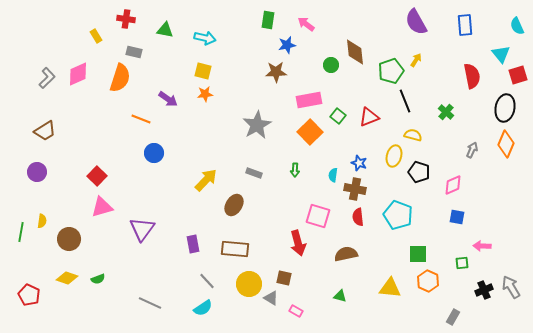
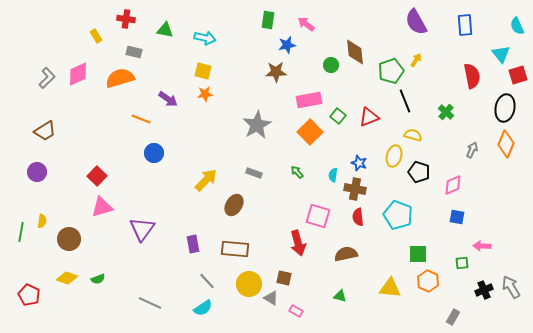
orange semicircle at (120, 78): rotated 124 degrees counterclockwise
green arrow at (295, 170): moved 2 px right, 2 px down; rotated 136 degrees clockwise
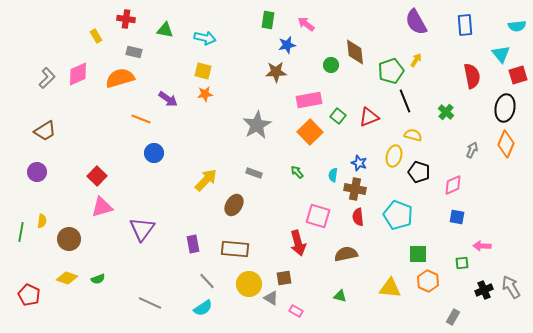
cyan semicircle at (517, 26): rotated 72 degrees counterclockwise
brown square at (284, 278): rotated 21 degrees counterclockwise
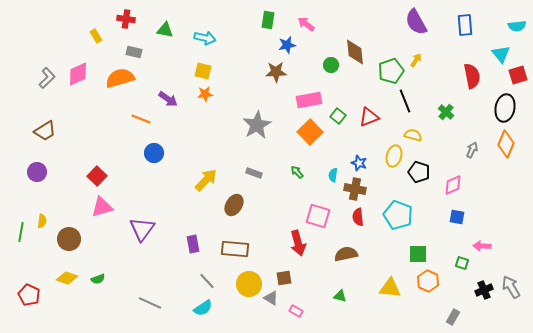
green square at (462, 263): rotated 24 degrees clockwise
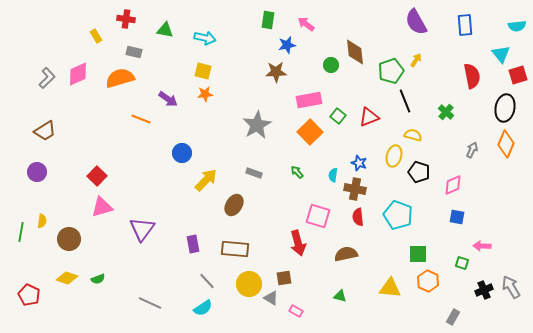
blue circle at (154, 153): moved 28 px right
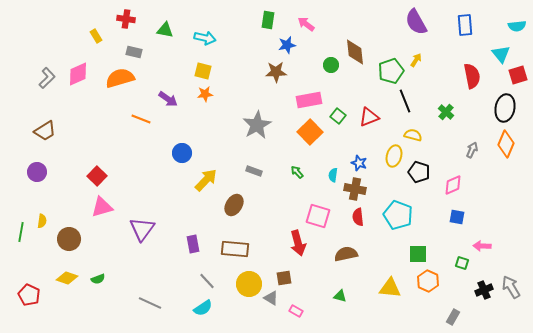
gray rectangle at (254, 173): moved 2 px up
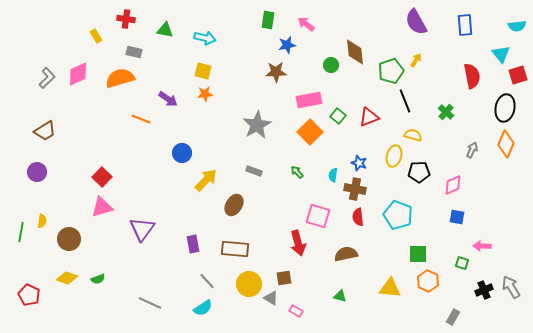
black pentagon at (419, 172): rotated 20 degrees counterclockwise
red square at (97, 176): moved 5 px right, 1 px down
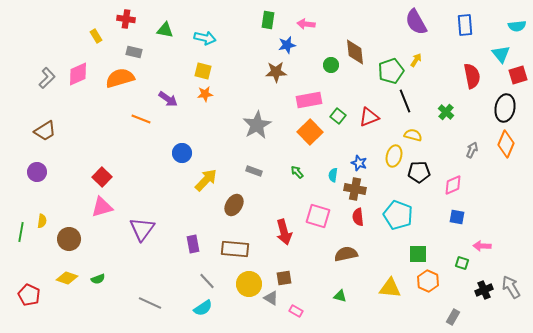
pink arrow at (306, 24): rotated 30 degrees counterclockwise
red arrow at (298, 243): moved 14 px left, 11 px up
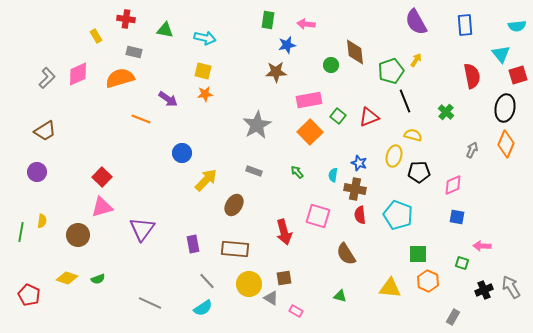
red semicircle at (358, 217): moved 2 px right, 2 px up
brown circle at (69, 239): moved 9 px right, 4 px up
brown semicircle at (346, 254): rotated 110 degrees counterclockwise
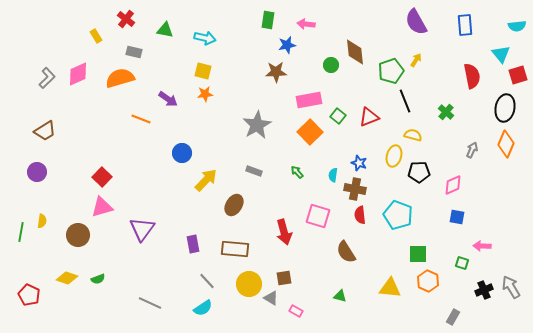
red cross at (126, 19): rotated 30 degrees clockwise
brown semicircle at (346, 254): moved 2 px up
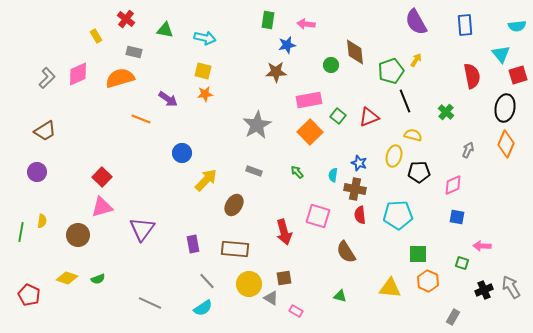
gray arrow at (472, 150): moved 4 px left
cyan pentagon at (398, 215): rotated 24 degrees counterclockwise
